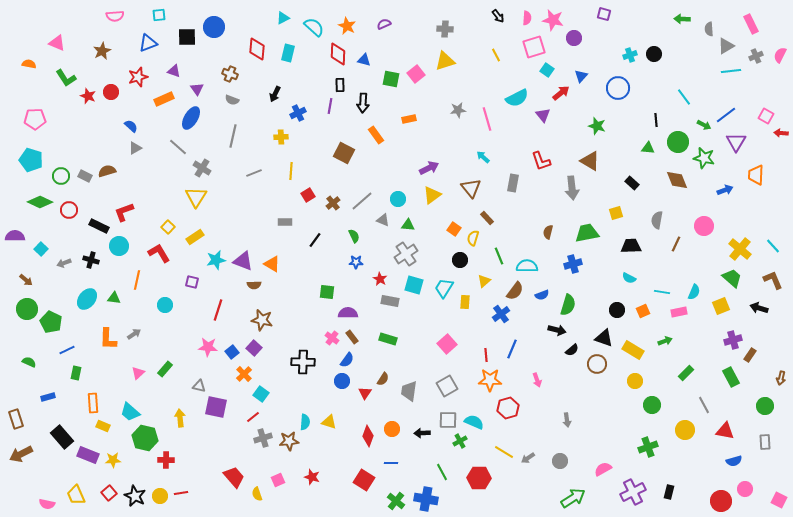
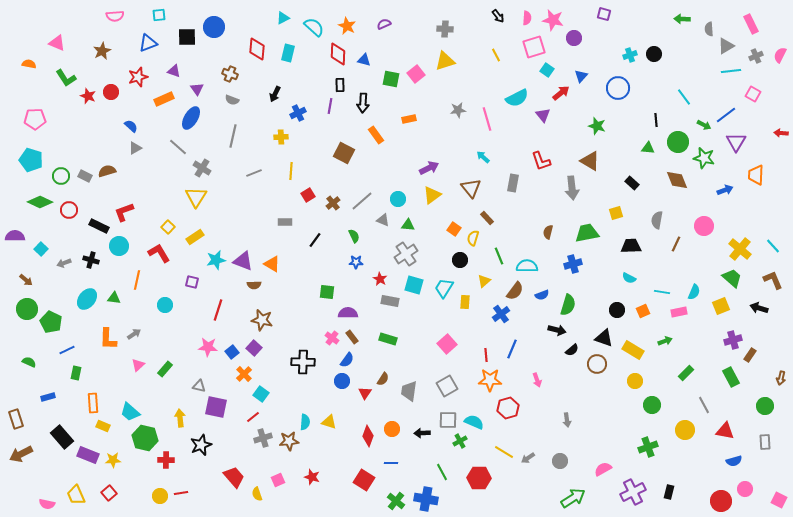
pink square at (766, 116): moved 13 px left, 22 px up
pink triangle at (138, 373): moved 8 px up
black star at (135, 496): moved 66 px right, 51 px up; rotated 25 degrees clockwise
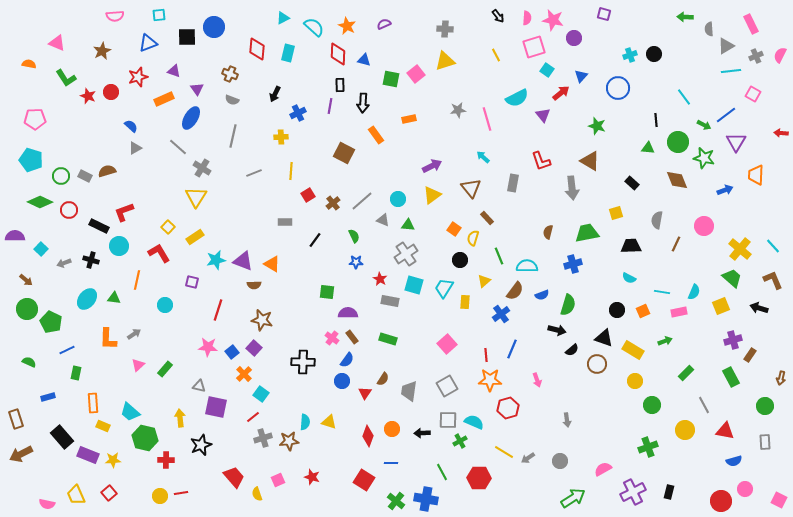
green arrow at (682, 19): moved 3 px right, 2 px up
purple arrow at (429, 168): moved 3 px right, 2 px up
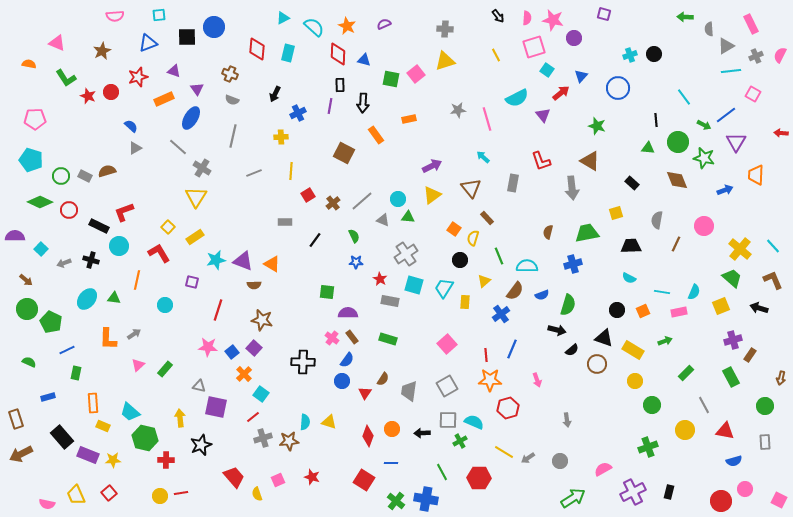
green triangle at (408, 225): moved 8 px up
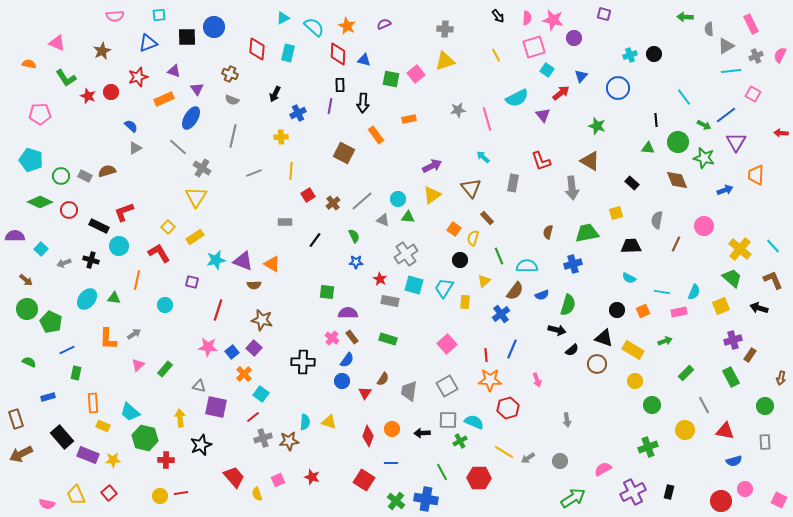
pink pentagon at (35, 119): moved 5 px right, 5 px up
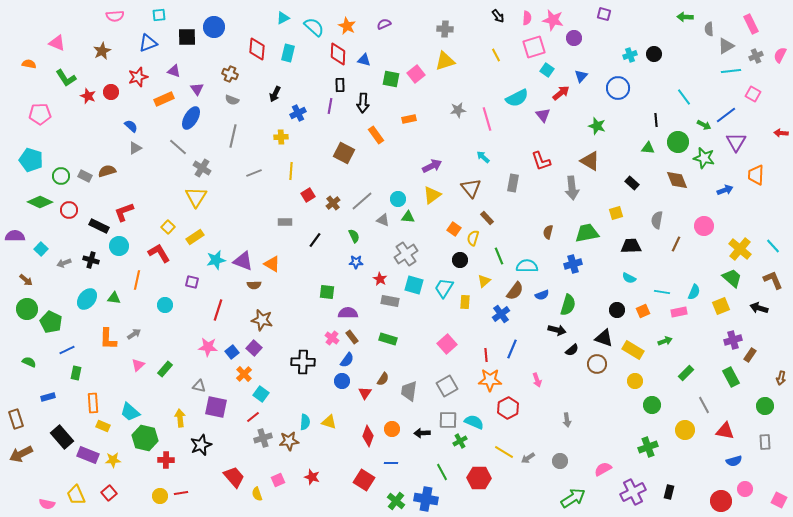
red hexagon at (508, 408): rotated 10 degrees counterclockwise
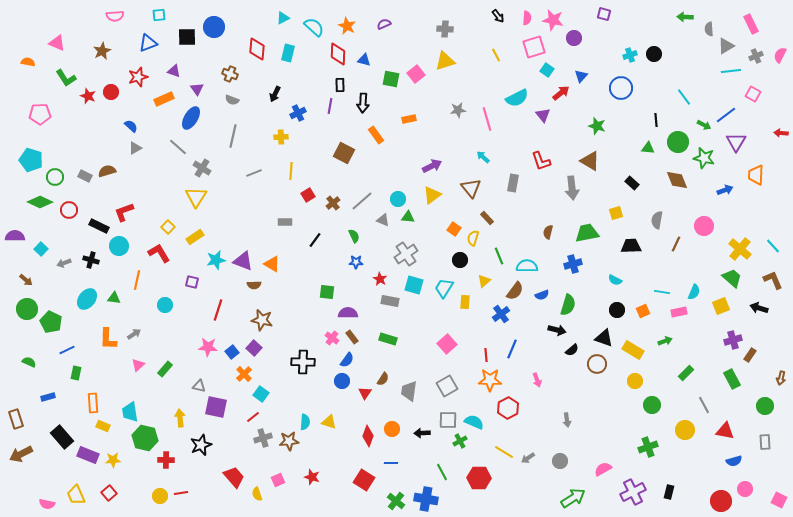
orange semicircle at (29, 64): moved 1 px left, 2 px up
blue circle at (618, 88): moved 3 px right
green circle at (61, 176): moved 6 px left, 1 px down
cyan semicircle at (629, 278): moved 14 px left, 2 px down
green rectangle at (731, 377): moved 1 px right, 2 px down
cyan trapezoid at (130, 412): rotated 40 degrees clockwise
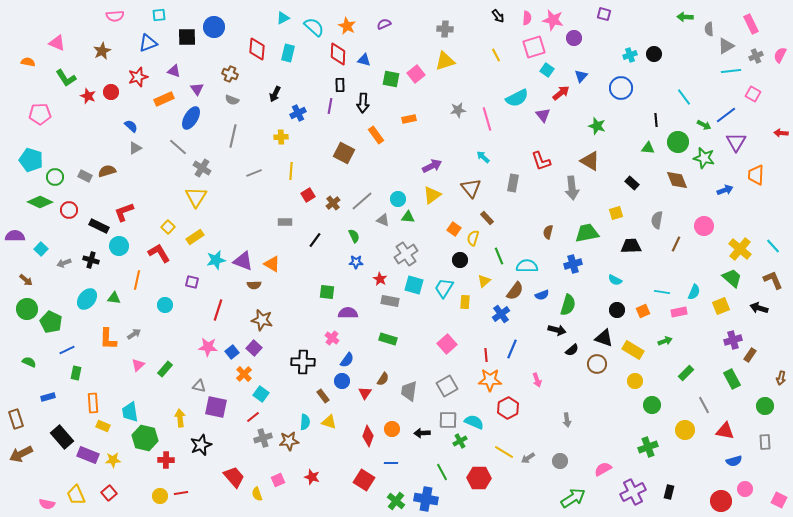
brown rectangle at (352, 337): moved 29 px left, 59 px down
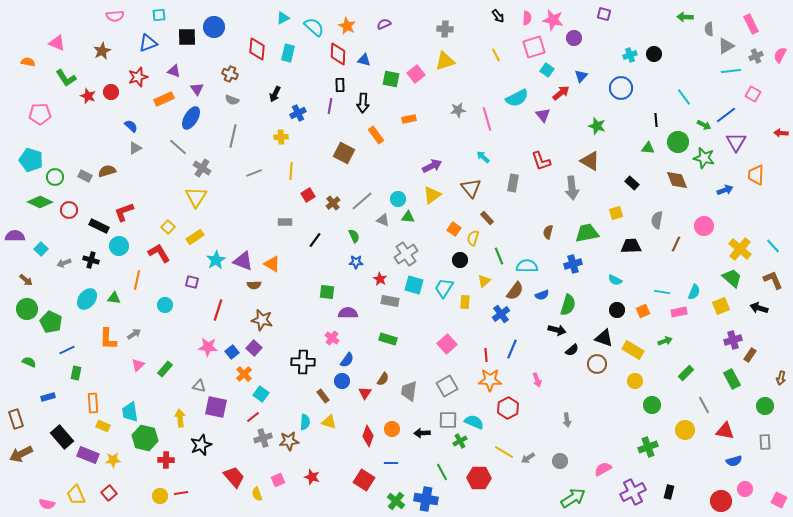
cyan star at (216, 260): rotated 18 degrees counterclockwise
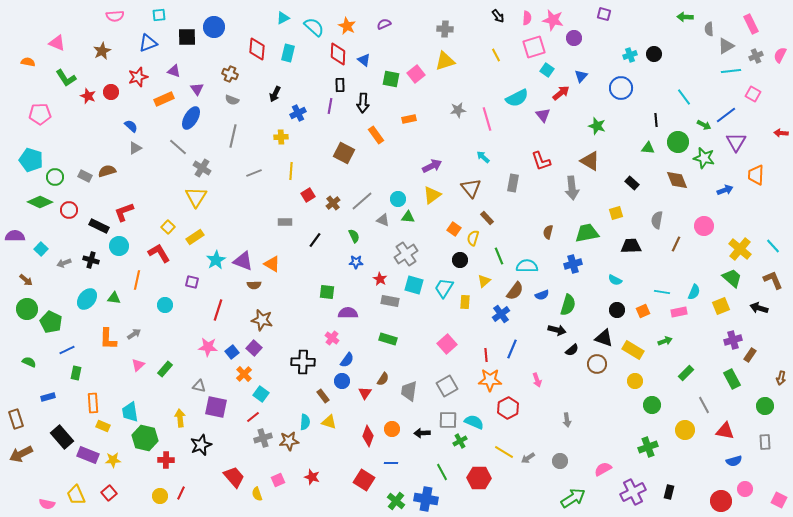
blue triangle at (364, 60): rotated 24 degrees clockwise
red line at (181, 493): rotated 56 degrees counterclockwise
